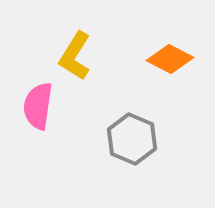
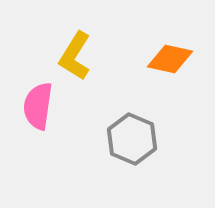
orange diamond: rotated 15 degrees counterclockwise
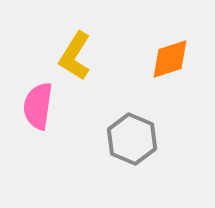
orange diamond: rotated 30 degrees counterclockwise
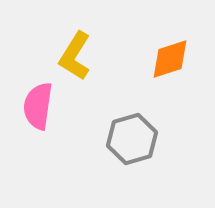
gray hexagon: rotated 21 degrees clockwise
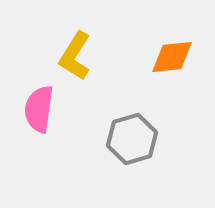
orange diamond: moved 2 px right, 2 px up; rotated 12 degrees clockwise
pink semicircle: moved 1 px right, 3 px down
